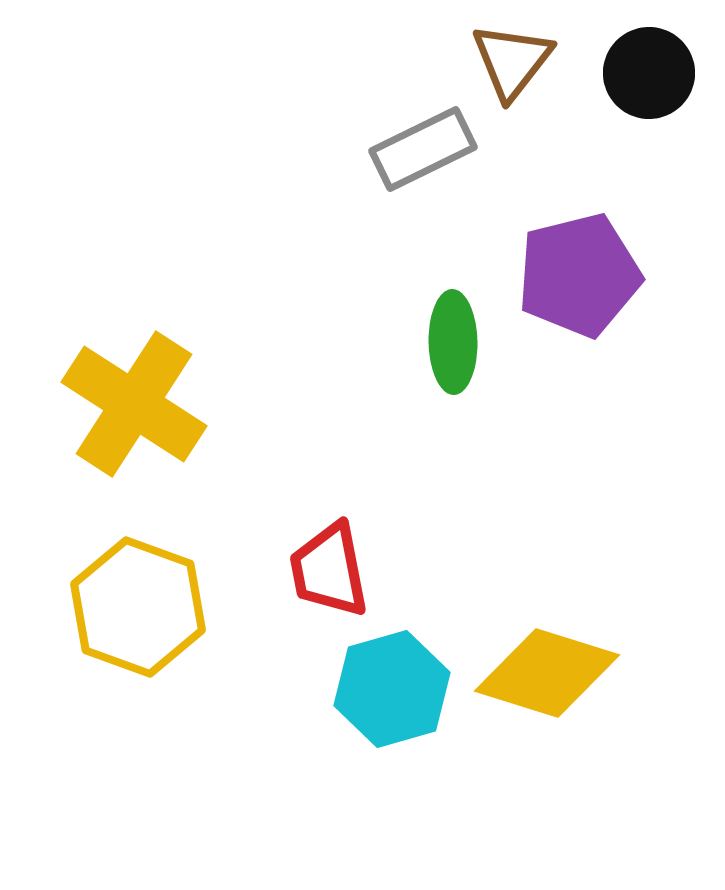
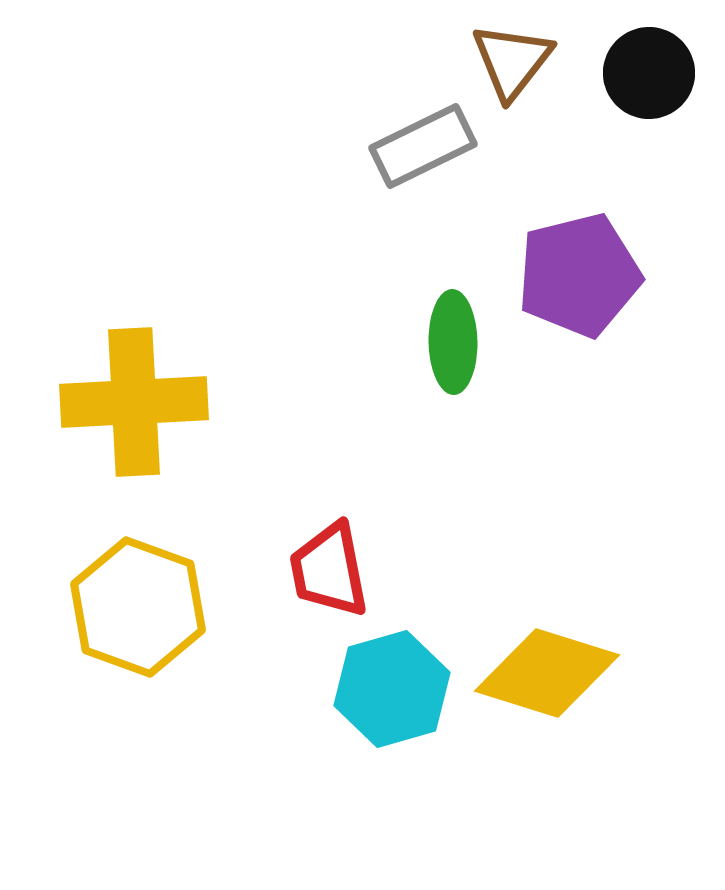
gray rectangle: moved 3 px up
yellow cross: moved 2 px up; rotated 36 degrees counterclockwise
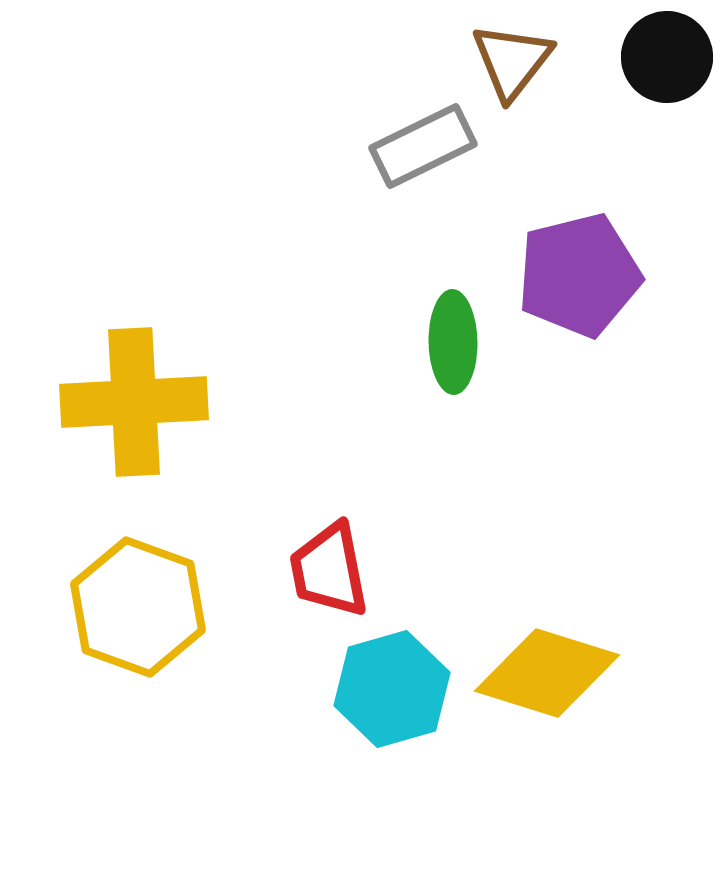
black circle: moved 18 px right, 16 px up
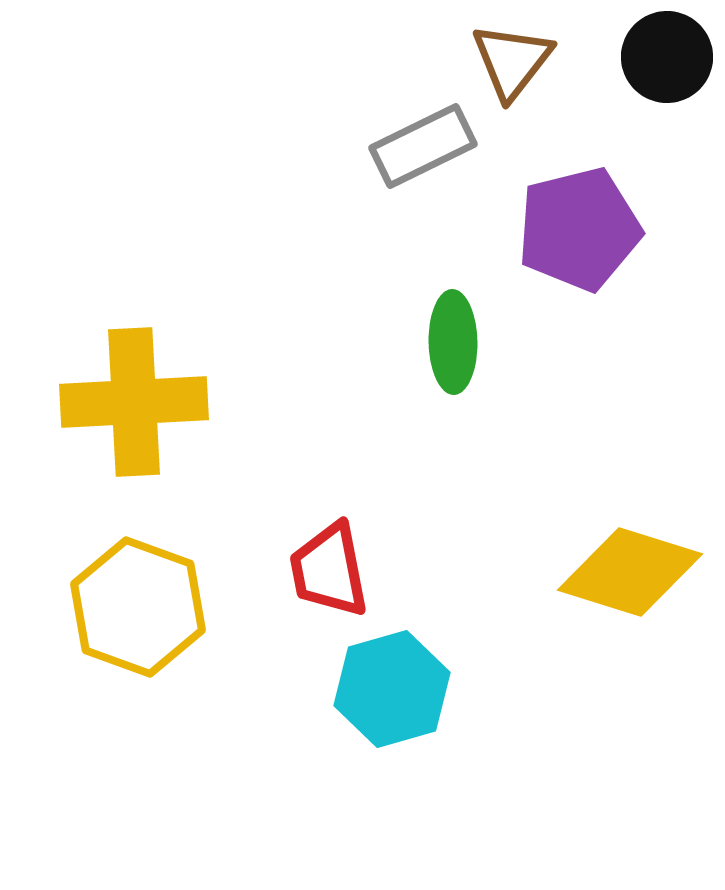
purple pentagon: moved 46 px up
yellow diamond: moved 83 px right, 101 px up
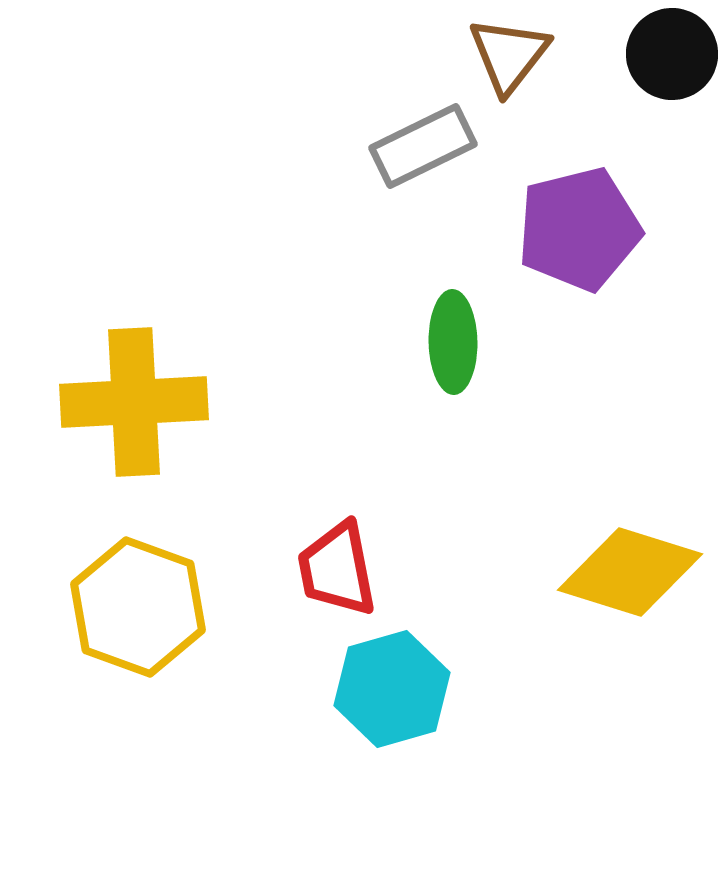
black circle: moved 5 px right, 3 px up
brown triangle: moved 3 px left, 6 px up
red trapezoid: moved 8 px right, 1 px up
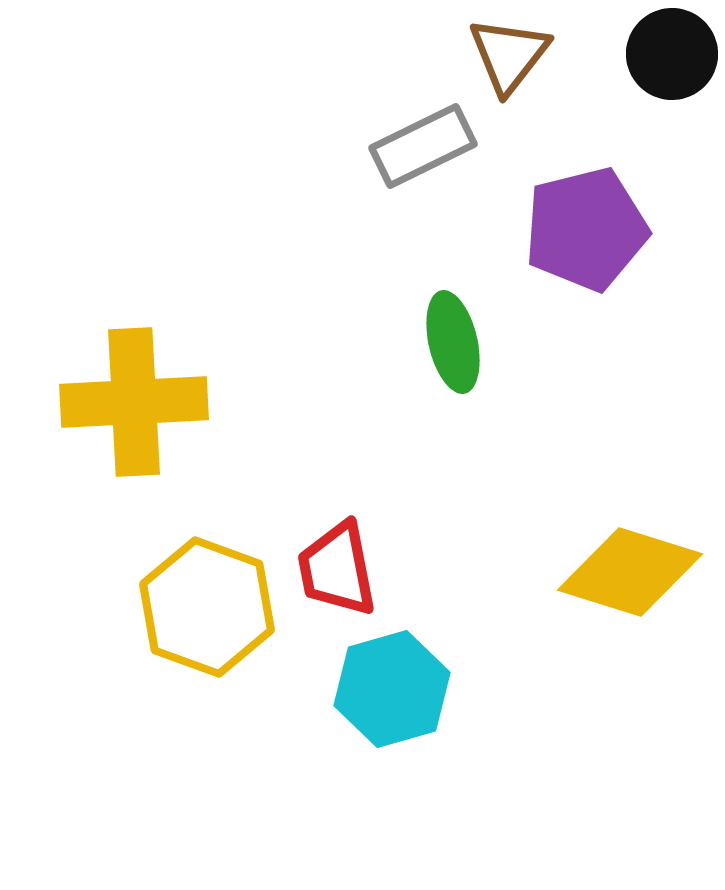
purple pentagon: moved 7 px right
green ellipse: rotated 12 degrees counterclockwise
yellow hexagon: moved 69 px right
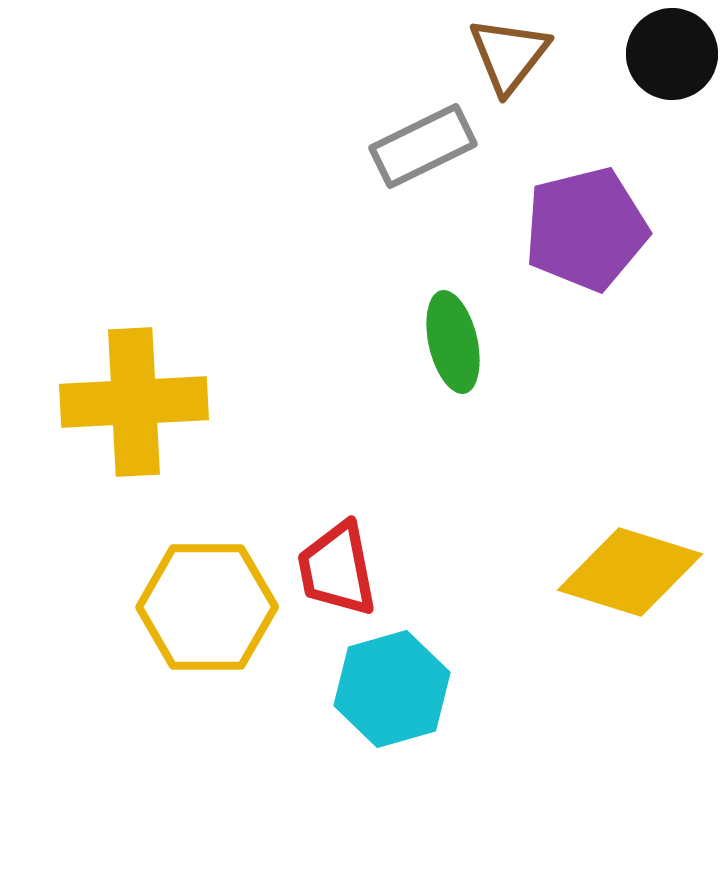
yellow hexagon: rotated 20 degrees counterclockwise
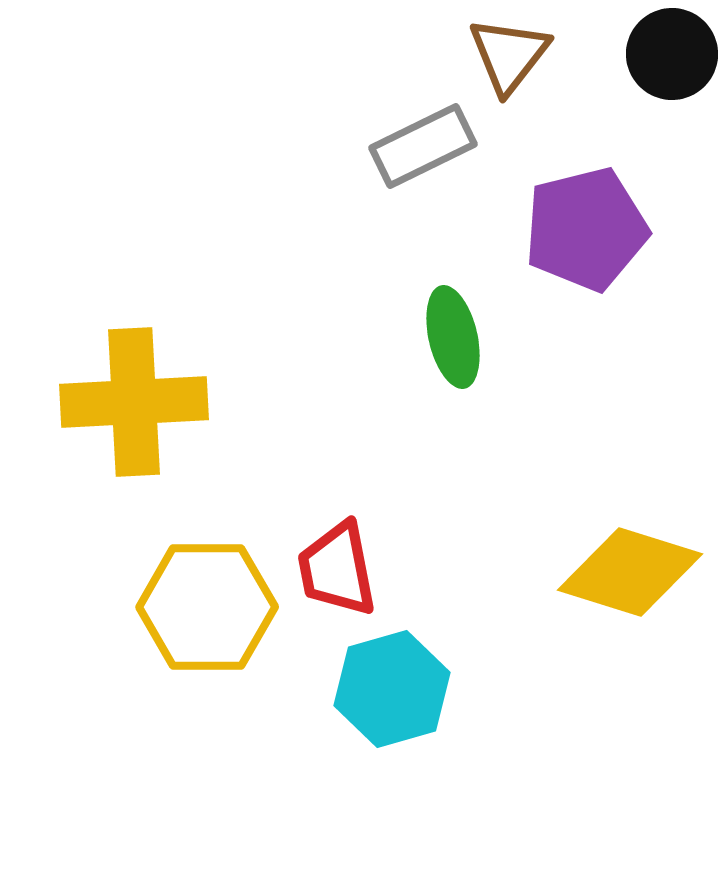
green ellipse: moved 5 px up
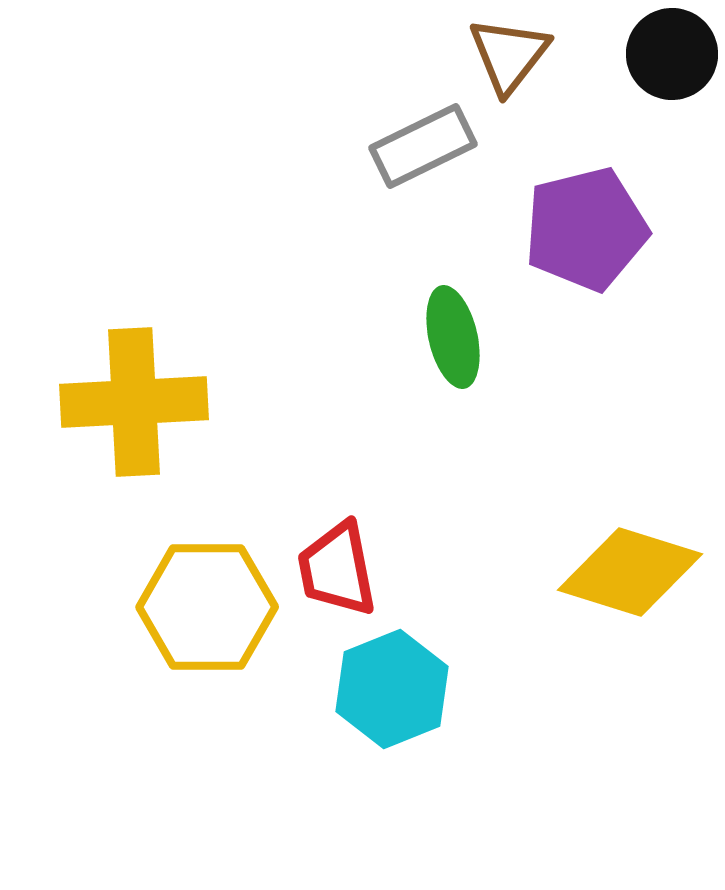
cyan hexagon: rotated 6 degrees counterclockwise
